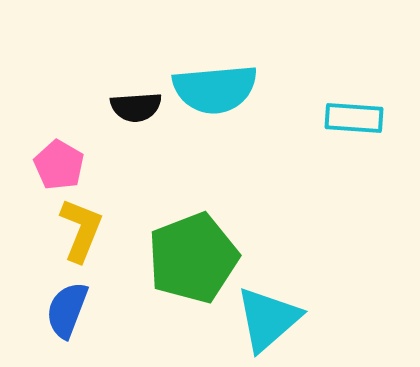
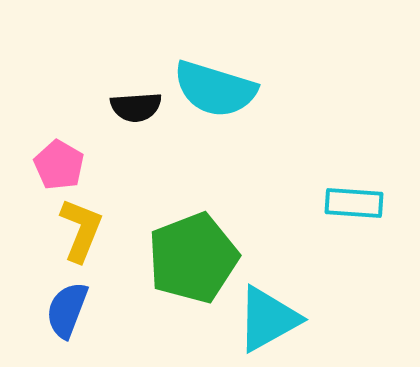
cyan semicircle: rotated 22 degrees clockwise
cyan rectangle: moved 85 px down
cyan triangle: rotated 12 degrees clockwise
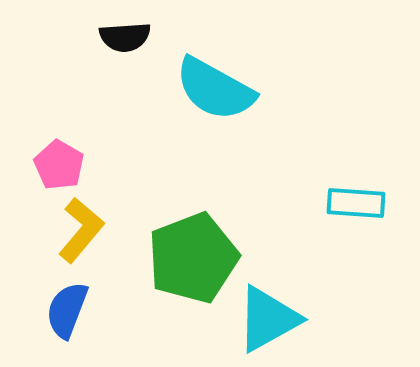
cyan semicircle: rotated 12 degrees clockwise
black semicircle: moved 11 px left, 70 px up
cyan rectangle: moved 2 px right
yellow L-shape: rotated 18 degrees clockwise
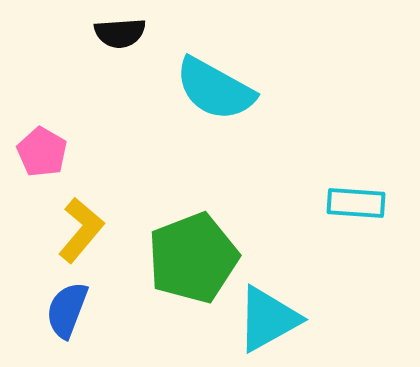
black semicircle: moved 5 px left, 4 px up
pink pentagon: moved 17 px left, 13 px up
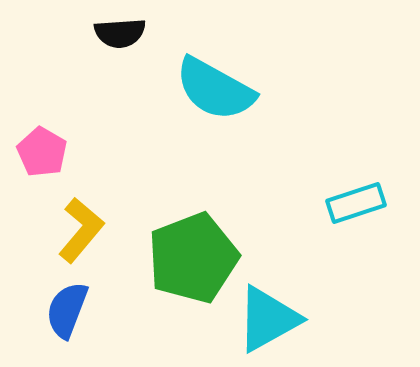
cyan rectangle: rotated 22 degrees counterclockwise
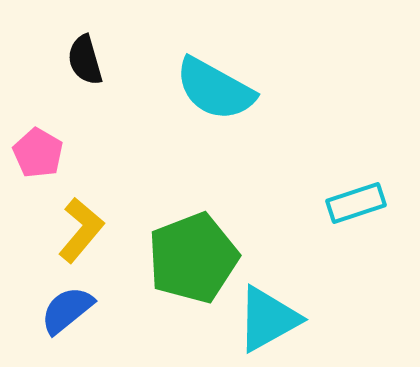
black semicircle: moved 35 px left, 27 px down; rotated 78 degrees clockwise
pink pentagon: moved 4 px left, 1 px down
blue semicircle: rotated 30 degrees clockwise
